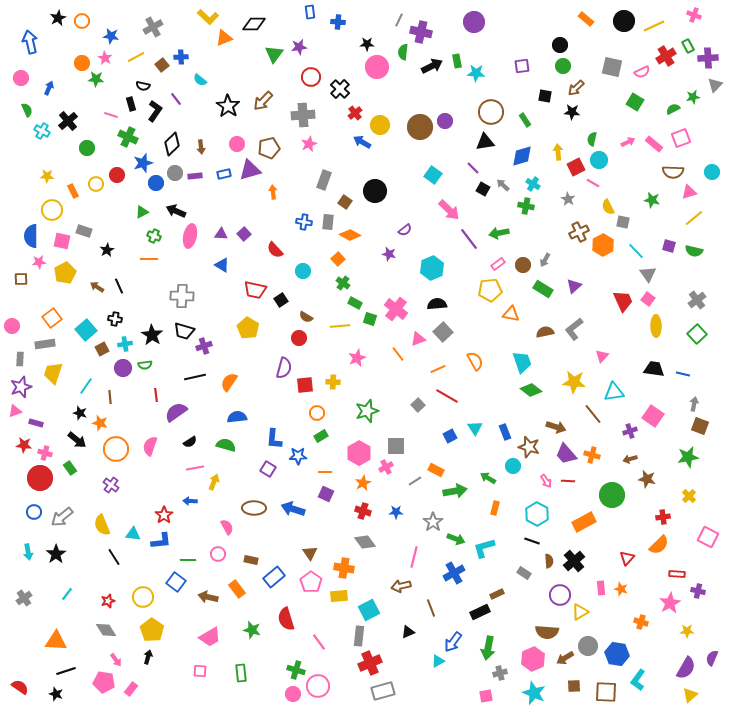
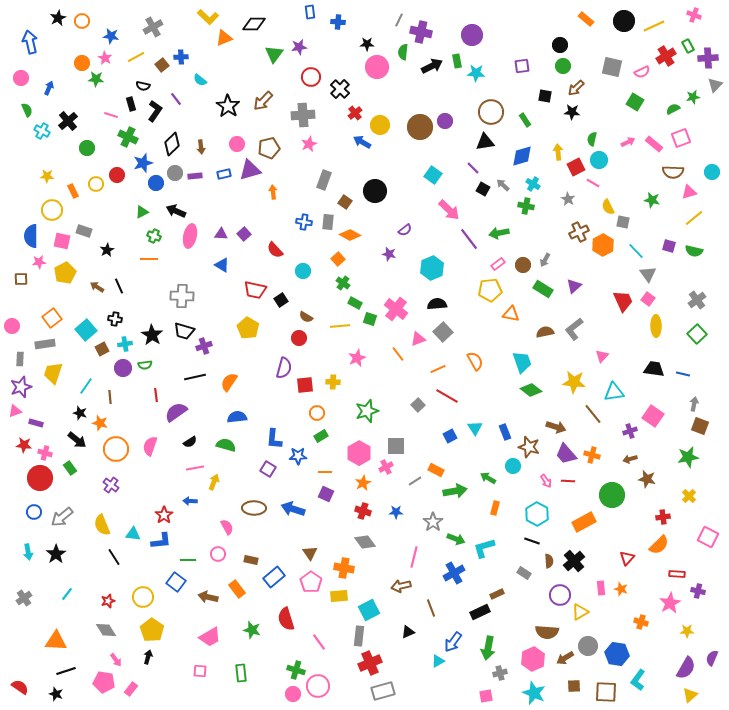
purple circle at (474, 22): moved 2 px left, 13 px down
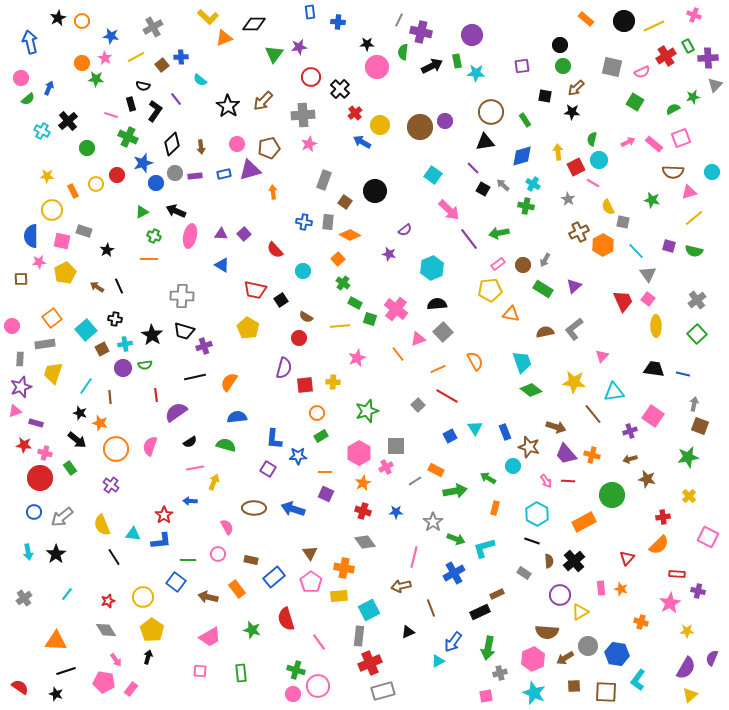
green semicircle at (27, 110): moved 1 px right, 11 px up; rotated 72 degrees clockwise
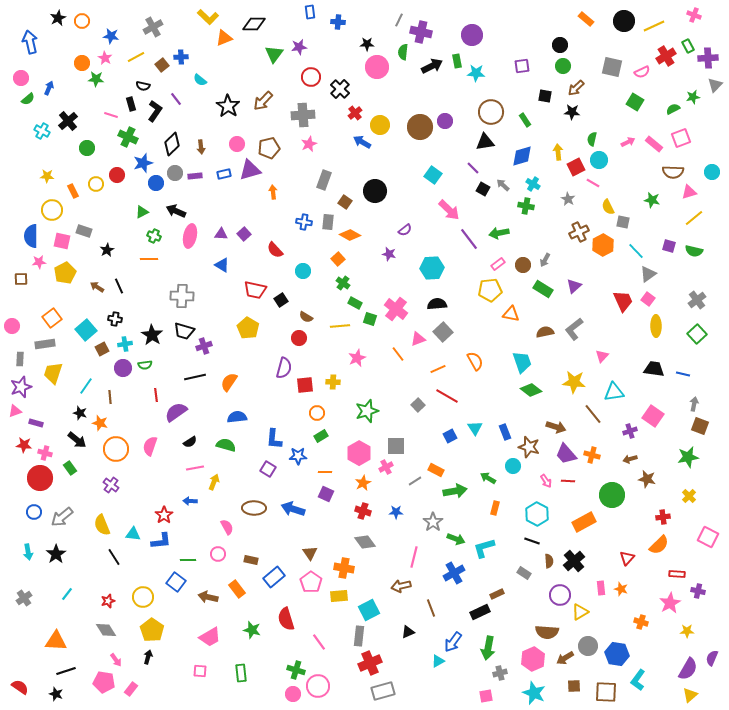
cyan hexagon at (432, 268): rotated 20 degrees clockwise
gray triangle at (648, 274): rotated 30 degrees clockwise
purple semicircle at (686, 668): moved 2 px right, 1 px down
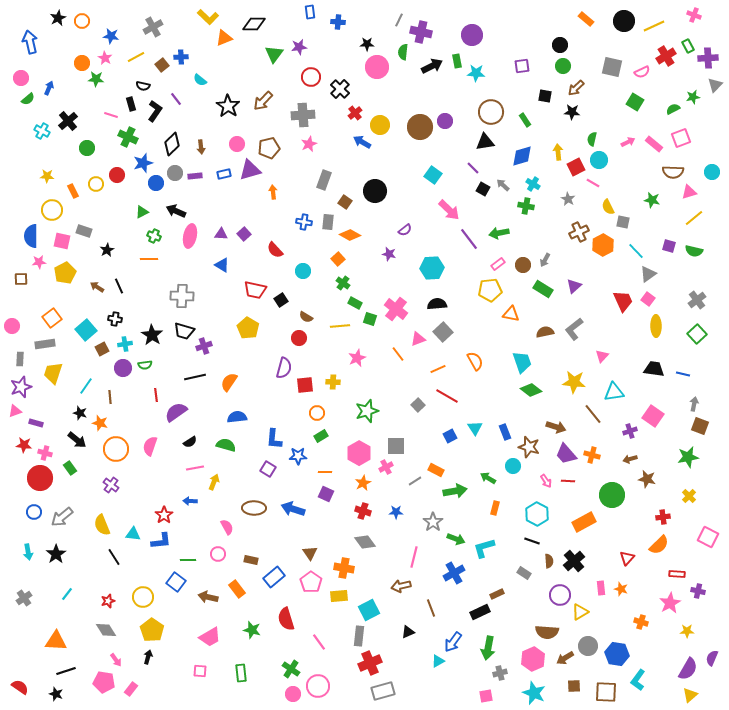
green cross at (296, 670): moved 5 px left, 1 px up; rotated 18 degrees clockwise
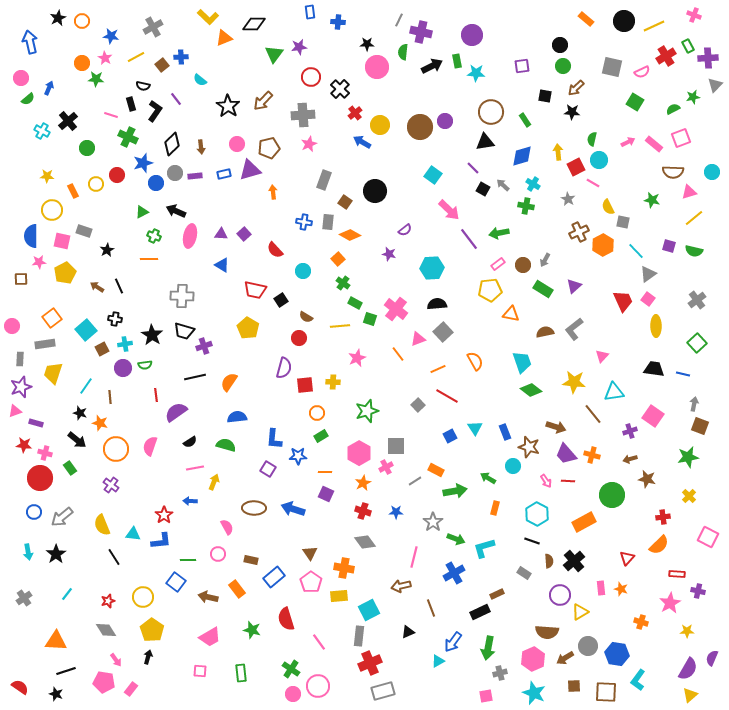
green square at (697, 334): moved 9 px down
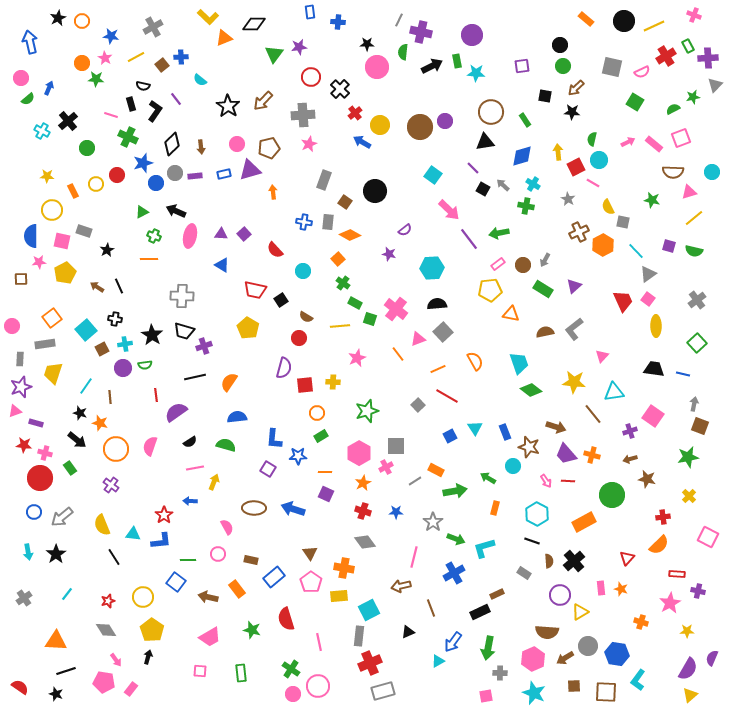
cyan trapezoid at (522, 362): moved 3 px left, 1 px down
pink line at (319, 642): rotated 24 degrees clockwise
gray cross at (500, 673): rotated 16 degrees clockwise
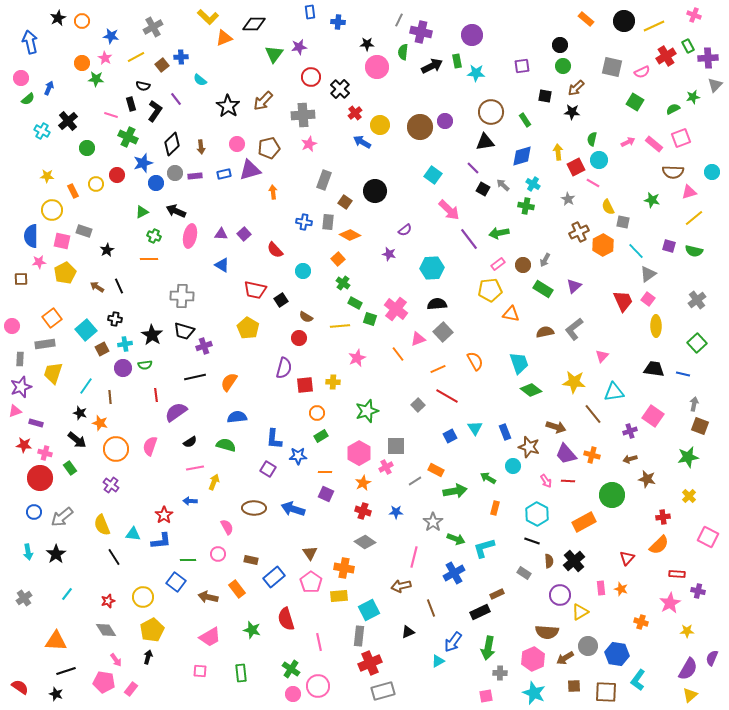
gray diamond at (365, 542): rotated 20 degrees counterclockwise
yellow pentagon at (152, 630): rotated 10 degrees clockwise
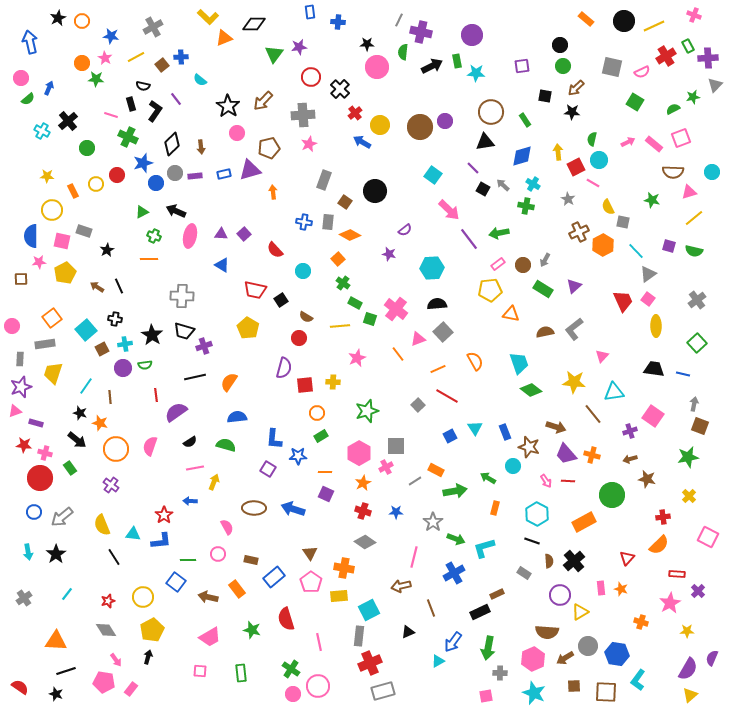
pink circle at (237, 144): moved 11 px up
purple cross at (698, 591): rotated 32 degrees clockwise
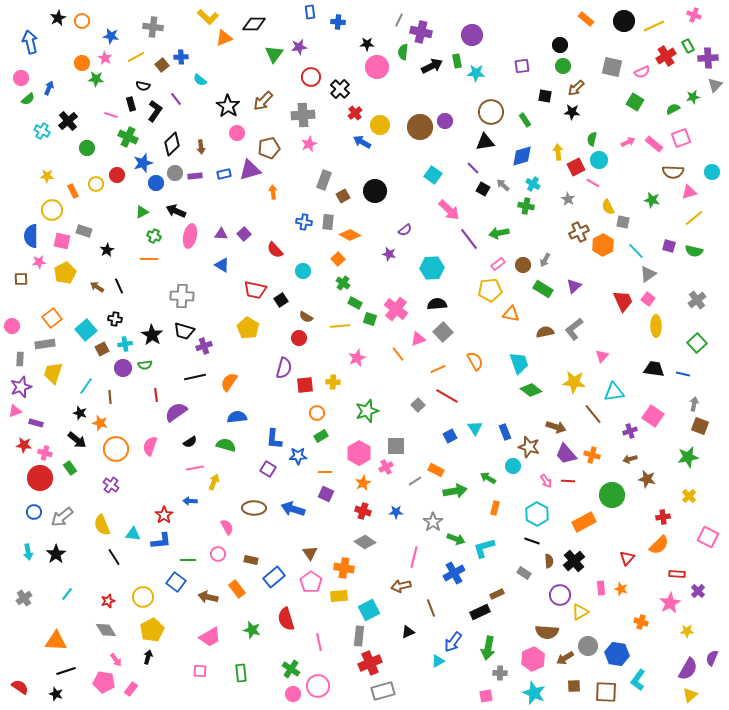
gray cross at (153, 27): rotated 36 degrees clockwise
brown square at (345, 202): moved 2 px left, 6 px up; rotated 24 degrees clockwise
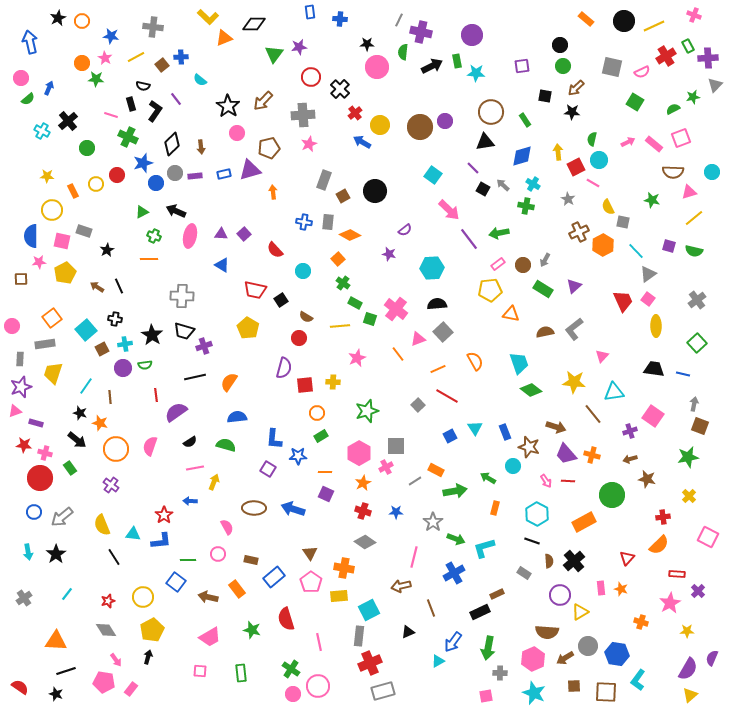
blue cross at (338, 22): moved 2 px right, 3 px up
